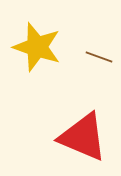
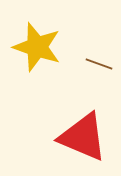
brown line: moved 7 px down
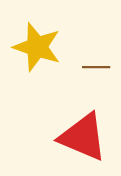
brown line: moved 3 px left, 3 px down; rotated 20 degrees counterclockwise
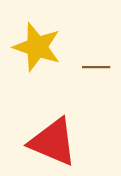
red triangle: moved 30 px left, 5 px down
